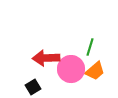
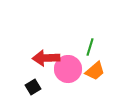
pink circle: moved 3 px left
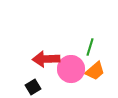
red arrow: moved 1 px down
pink circle: moved 3 px right
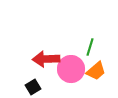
orange trapezoid: moved 1 px right
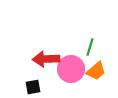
black square: rotated 21 degrees clockwise
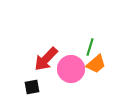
red arrow: rotated 44 degrees counterclockwise
orange trapezoid: moved 7 px up
black square: moved 1 px left
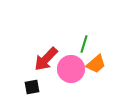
green line: moved 6 px left, 3 px up
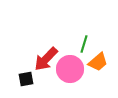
orange trapezoid: moved 2 px right, 2 px up
pink circle: moved 1 px left
black square: moved 6 px left, 8 px up
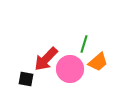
black square: rotated 21 degrees clockwise
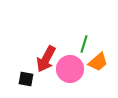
red arrow: rotated 16 degrees counterclockwise
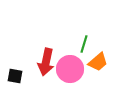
red arrow: moved 3 px down; rotated 16 degrees counterclockwise
black square: moved 11 px left, 3 px up
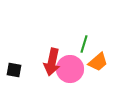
red arrow: moved 6 px right
black square: moved 1 px left, 6 px up
